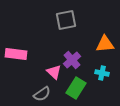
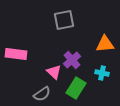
gray square: moved 2 px left
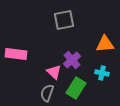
gray semicircle: moved 5 px right, 1 px up; rotated 144 degrees clockwise
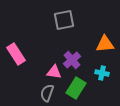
pink rectangle: rotated 50 degrees clockwise
pink triangle: rotated 35 degrees counterclockwise
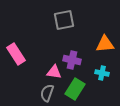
purple cross: rotated 36 degrees counterclockwise
green rectangle: moved 1 px left, 1 px down
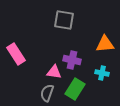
gray square: rotated 20 degrees clockwise
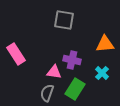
cyan cross: rotated 32 degrees clockwise
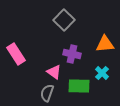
gray square: rotated 35 degrees clockwise
purple cross: moved 6 px up
pink triangle: rotated 28 degrees clockwise
green rectangle: moved 4 px right, 3 px up; rotated 60 degrees clockwise
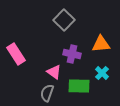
orange triangle: moved 4 px left
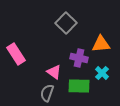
gray square: moved 2 px right, 3 px down
purple cross: moved 7 px right, 4 px down
